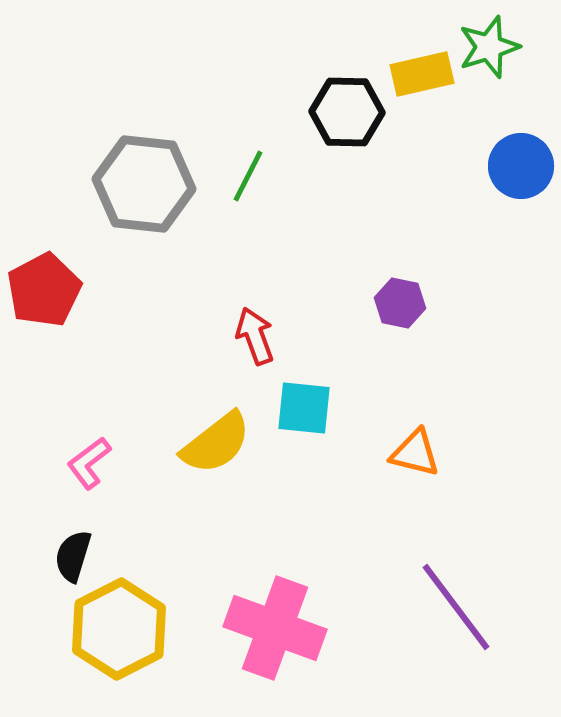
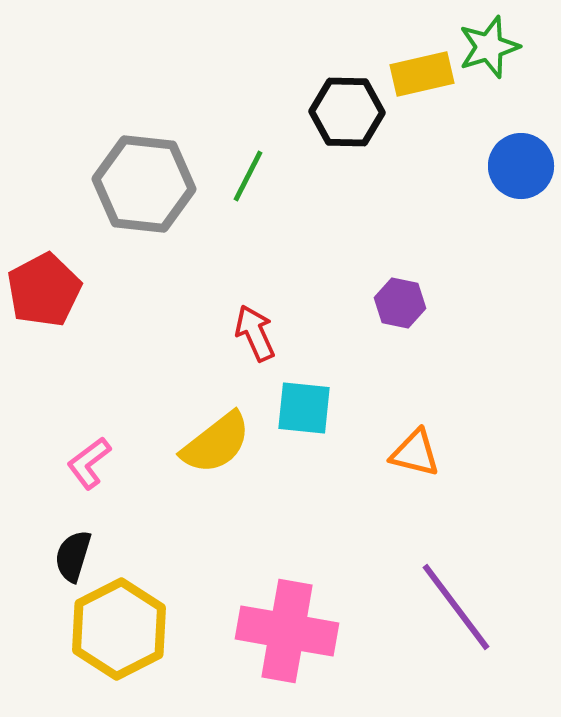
red arrow: moved 3 px up; rotated 4 degrees counterclockwise
pink cross: moved 12 px right, 3 px down; rotated 10 degrees counterclockwise
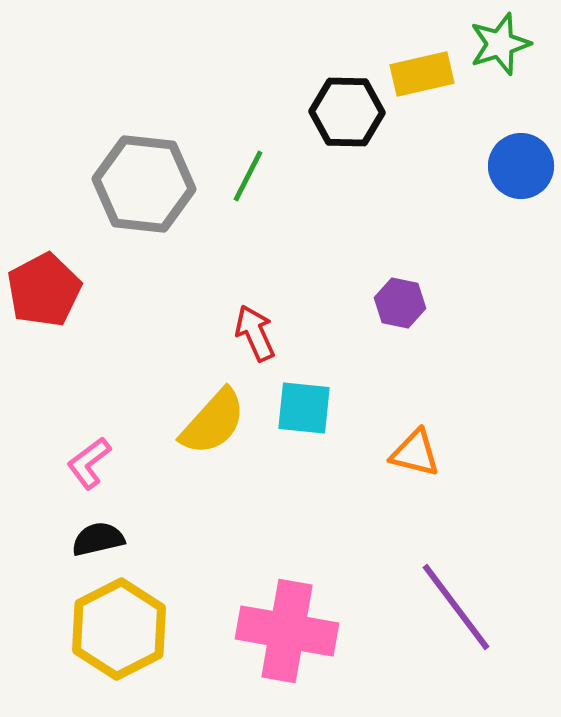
green star: moved 11 px right, 3 px up
yellow semicircle: moved 3 px left, 21 px up; rotated 10 degrees counterclockwise
black semicircle: moved 25 px right, 17 px up; rotated 60 degrees clockwise
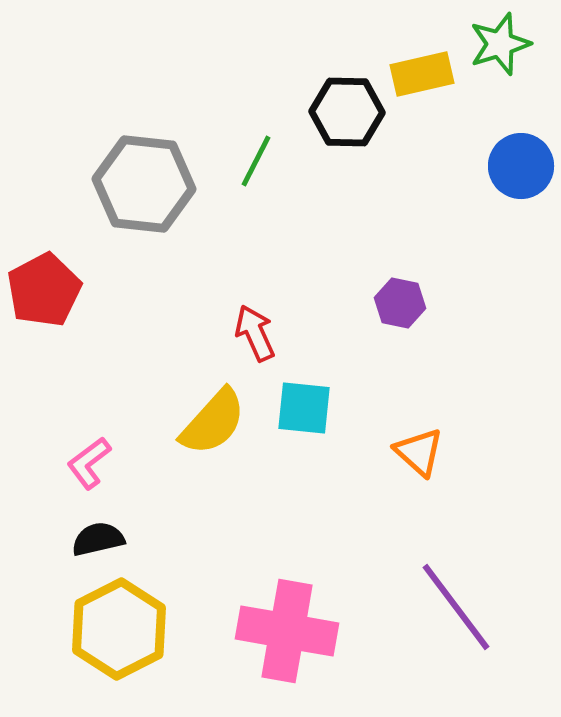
green line: moved 8 px right, 15 px up
orange triangle: moved 4 px right, 1 px up; rotated 28 degrees clockwise
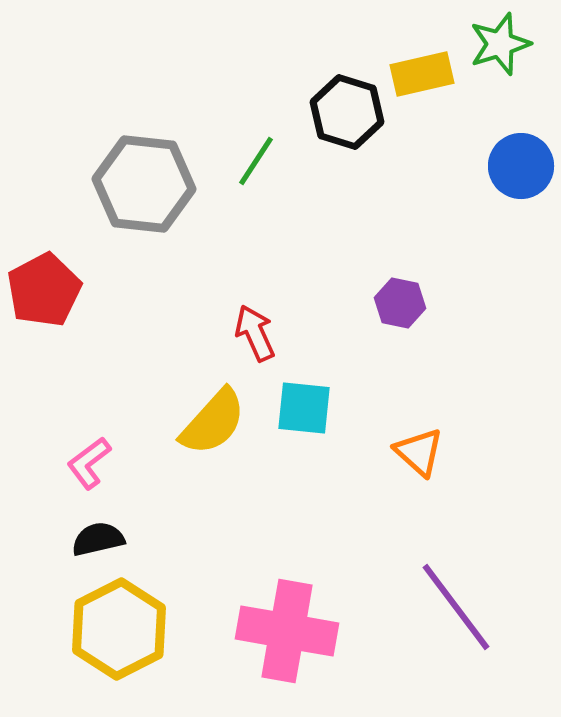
black hexagon: rotated 16 degrees clockwise
green line: rotated 6 degrees clockwise
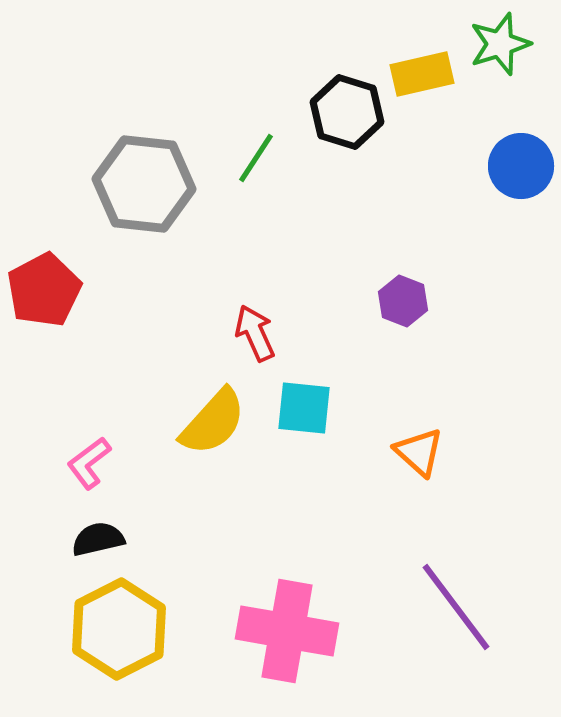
green line: moved 3 px up
purple hexagon: moved 3 px right, 2 px up; rotated 9 degrees clockwise
